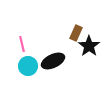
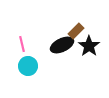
brown rectangle: moved 2 px up; rotated 21 degrees clockwise
black ellipse: moved 9 px right, 16 px up
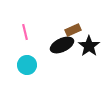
brown rectangle: moved 3 px left, 1 px up; rotated 21 degrees clockwise
pink line: moved 3 px right, 12 px up
cyan circle: moved 1 px left, 1 px up
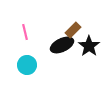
brown rectangle: rotated 21 degrees counterclockwise
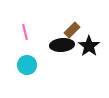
brown rectangle: moved 1 px left
black ellipse: rotated 20 degrees clockwise
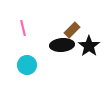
pink line: moved 2 px left, 4 px up
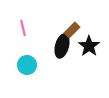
black ellipse: moved 1 px down; rotated 70 degrees counterclockwise
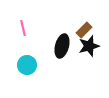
brown rectangle: moved 12 px right
black star: rotated 20 degrees clockwise
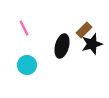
pink line: moved 1 px right; rotated 14 degrees counterclockwise
black star: moved 3 px right, 2 px up
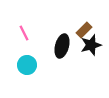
pink line: moved 5 px down
black star: moved 1 px left, 1 px down
